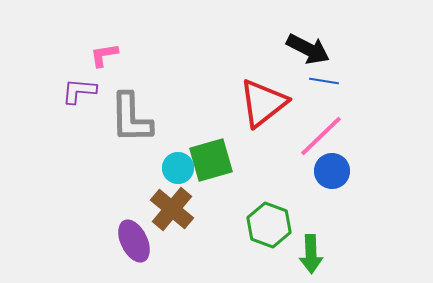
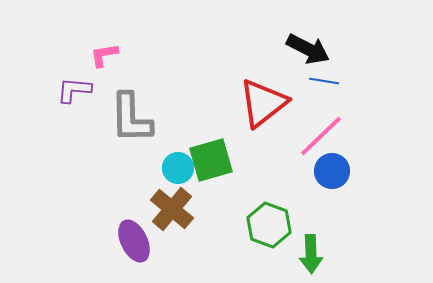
purple L-shape: moved 5 px left, 1 px up
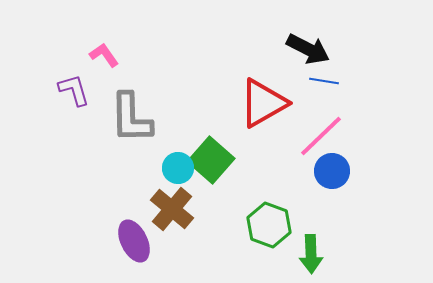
pink L-shape: rotated 64 degrees clockwise
purple L-shape: rotated 69 degrees clockwise
red triangle: rotated 8 degrees clockwise
green square: rotated 33 degrees counterclockwise
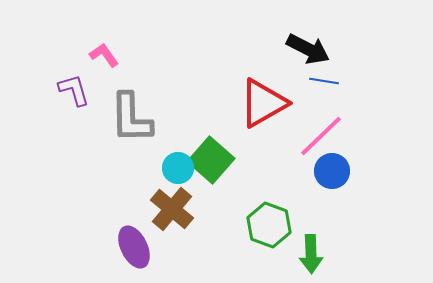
purple ellipse: moved 6 px down
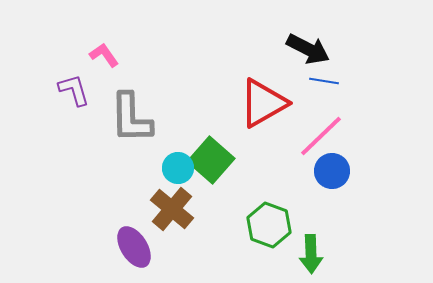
purple ellipse: rotated 6 degrees counterclockwise
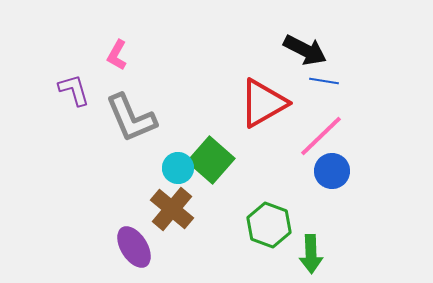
black arrow: moved 3 px left, 1 px down
pink L-shape: moved 13 px right; rotated 116 degrees counterclockwise
gray L-shape: rotated 22 degrees counterclockwise
